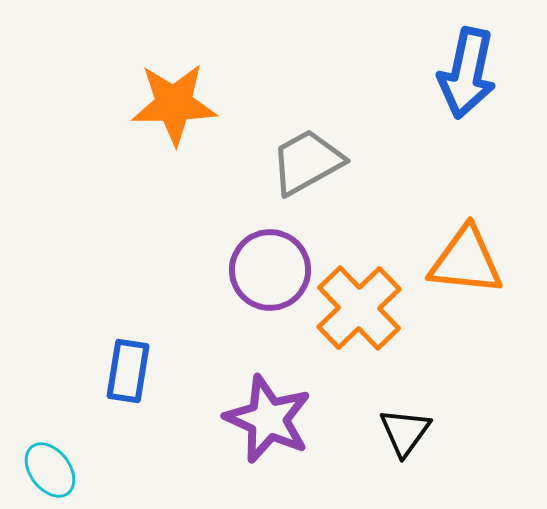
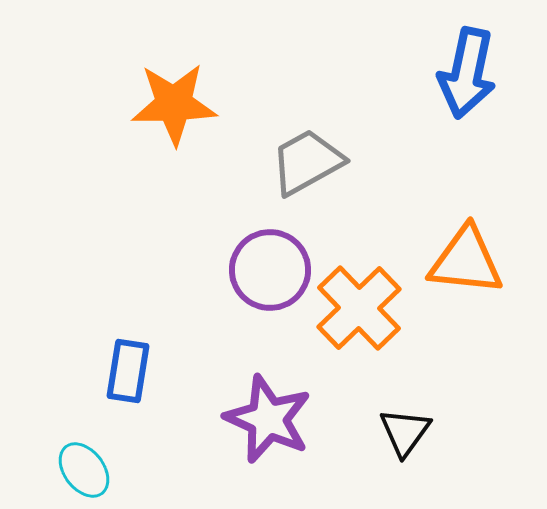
cyan ellipse: moved 34 px right
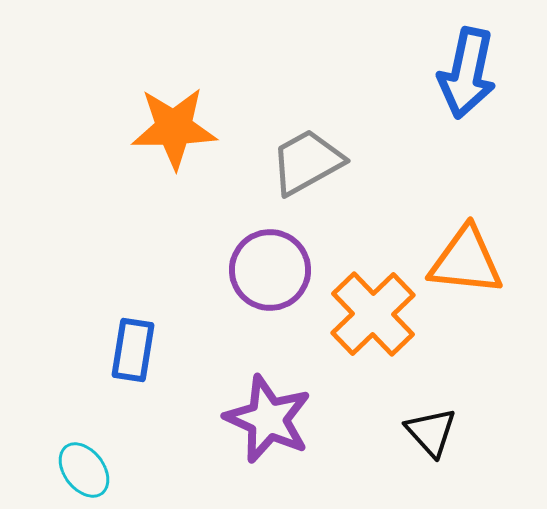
orange star: moved 24 px down
orange cross: moved 14 px right, 6 px down
blue rectangle: moved 5 px right, 21 px up
black triangle: moved 26 px right; rotated 18 degrees counterclockwise
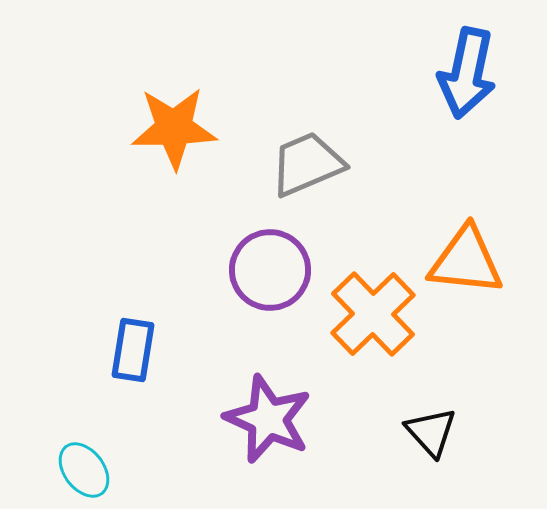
gray trapezoid: moved 2 px down; rotated 6 degrees clockwise
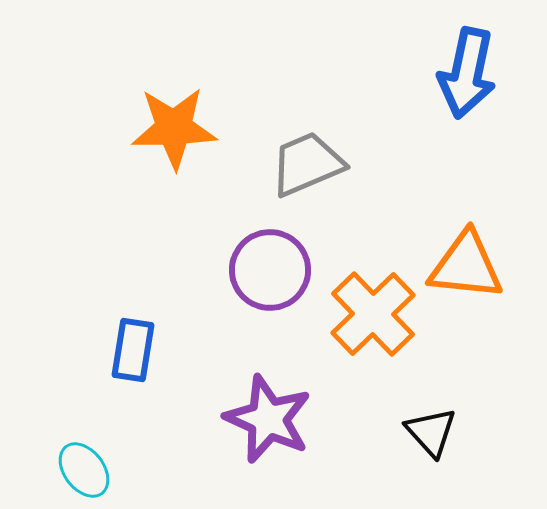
orange triangle: moved 5 px down
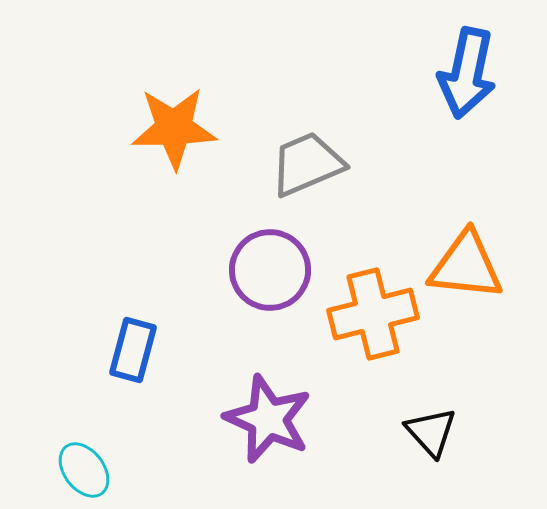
orange cross: rotated 30 degrees clockwise
blue rectangle: rotated 6 degrees clockwise
